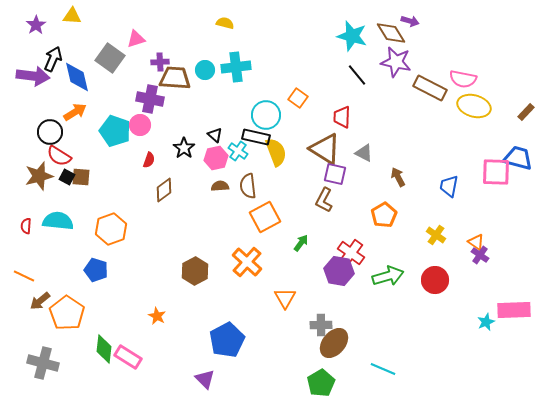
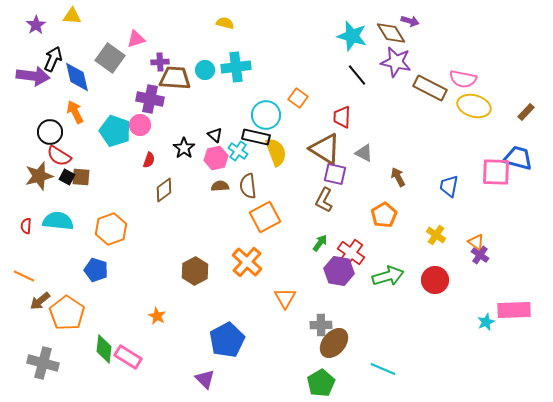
orange arrow at (75, 112): rotated 85 degrees counterclockwise
green arrow at (301, 243): moved 19 px right
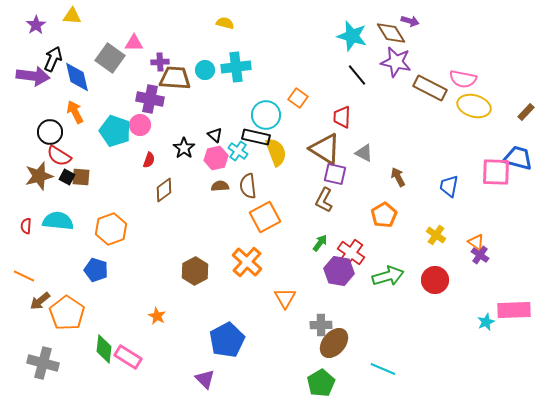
pink triangle at (136, 39): moved 2 px left, 4 px down; rotated 18 degrees clockwise
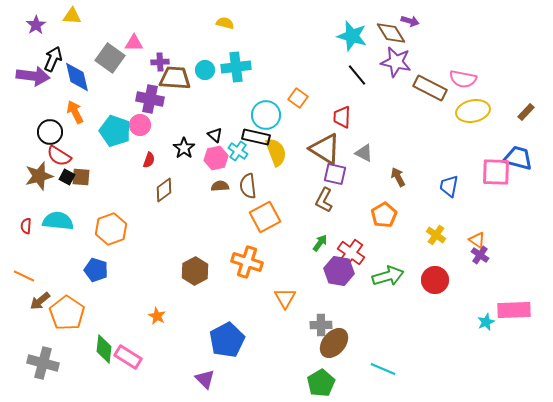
yellow ellipse at (474, 106): moved 1 px left, 5 px down; rotated 28 degrees counterclockwise
orange triangle at (476, 242): moved 1 px right, 2 px up
orange cross at (247, 262): rotated 24 degrees counterclockwise
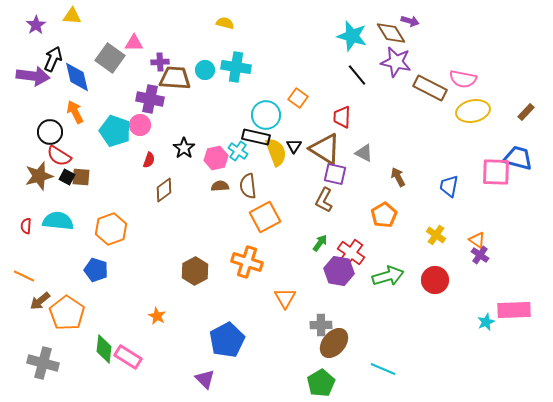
cyan cross at (236, 67): rotated 16 degrees clockwise
black triangle at (215, 135): moved 79 px right, 11 px down; rotated 21 degrees clockwise
